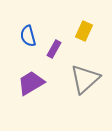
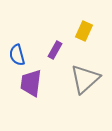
blue semicircle: moved 11 px left, 19 px down
purple rectangle: moved 1 px right, 1 px down
purple trapezoid: rotated 52 degrees counterclockwise
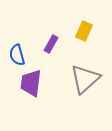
purple rectangle: moved 4 px left, 6 px up
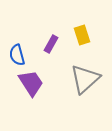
yellow rectangle: moved 2 px left, 4 px down; rotated 42 degrees counterclockwise
purple trapezoid: rotated 140 degrees clockwise
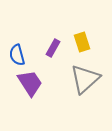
yellow rectangle: moved 7 px down
purple rectangle: moved 2 px right, 4 px down
purple trapezoid: moved 1 px left
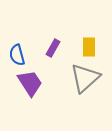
yellow rectangle: moved 7 px right, 5 px down; rotated 18 degrees clockwise
gray triangle: moved 1 px up
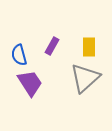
purple rectangle: moved 1 px left, 2 px up
blue semicircle: moved 2 px right
